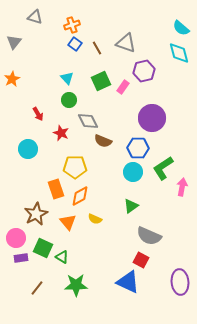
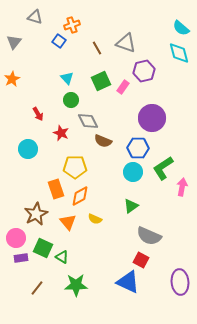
blue square at (75, 44): moved 16 px left, 3 px up
green circle at (69, 100): moved 2 px right
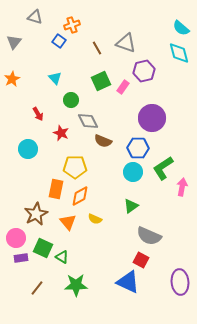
cyan triangle at (67, 78): moved 12 px left
orange rectangle at (56, 189): rotated 30 degrees clockwise
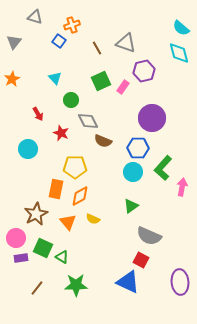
green L-shape at (163, 168): rotated 15 degrees counterclockwise
yellow semicircle at (95, 219): moved 2 px left
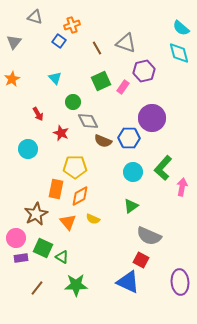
green circle at (71, 100): moved 2 px right, 2 px down
blue hexagon at (138, 148): moved 9 px left, 10 px up
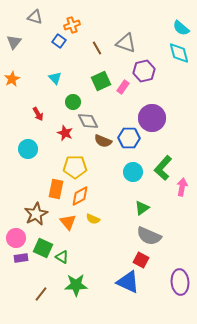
red star at (61, 133): moved 4 px right
green triangle at (131, 206): moved 11 px right, 2 px down
brown line at (37, 288): moved 4 px right, 6 px down
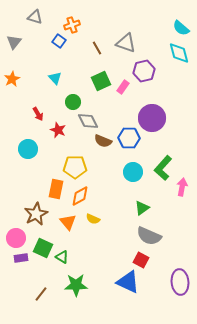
red star at (65, 133): moved 7 px left, 3 px up
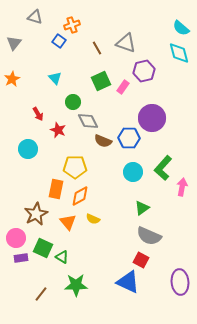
gray triangle at (14, 42): moved 1 px down
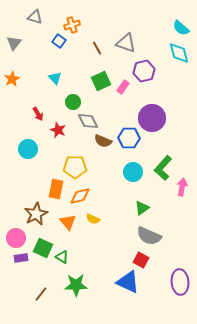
orange diamond at (80, 196): rotated 15 degrees clockwise
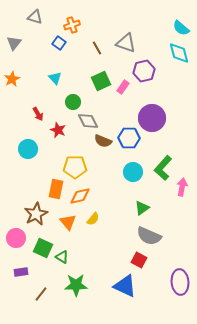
blue square at (59, 41): moved 2 px down
yellow semicircle at (93, 219): rotated 72 degrees counterclockwise
purple rectangle at (21, 258): moved 14 px down
red square at (141, 260): moved 2 px left
blue triangle at (128, 282): moved 3 px left, 4 px down
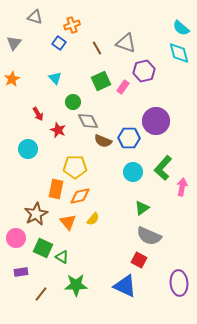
purple circle at (152, 118): moved 4 px right, 3 px down
purple ellipse at (180, 282): moved 1 px left, 1 px down
